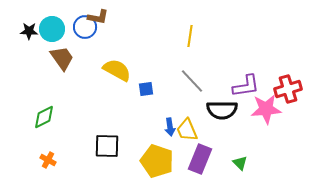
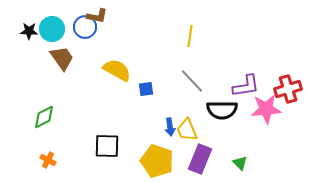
brown L-shape: moved 1 px left, 1 px up
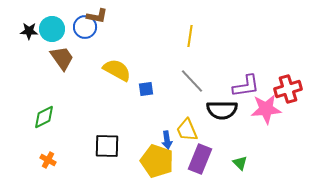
blue arrow: moved 3 px left, 13 px down
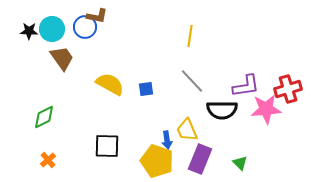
yellow semicircle: moved 7 px left, 14 px down
orange cross: rotated 21 degrees clockwise
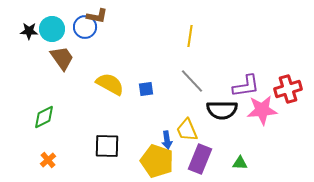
pink star: moved 4 px left, 1 px down
green triangle: rotated 42 degrees counterclockwise
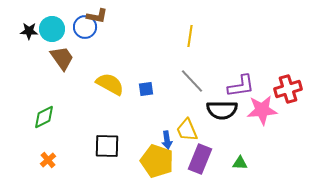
purple L-shape: moved 5 px left
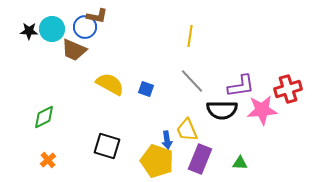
brown trapezoid: moved 12 px right, 8 px up; rotated 148 degrees clockwise
blue square: rotated 28 degrees clockwise
black square: rotated 16 degrees clockwise
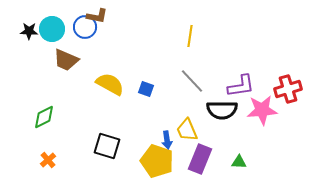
brown trapezoid: moved 8 px left, 10 px down
green triangle: moved 1 px left, 1 px up
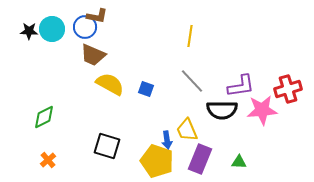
brown trapezoid: moved 27 px right, 5 px up
